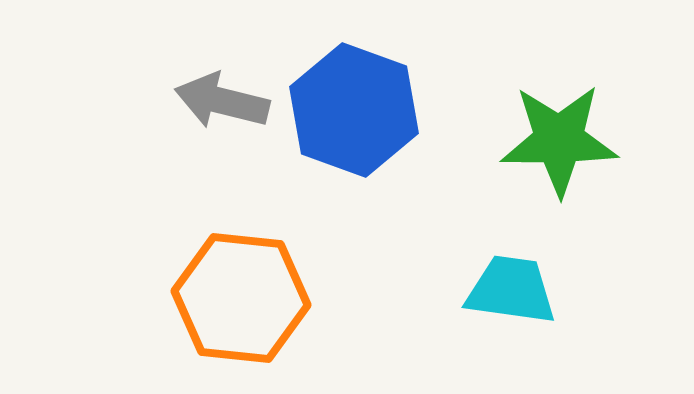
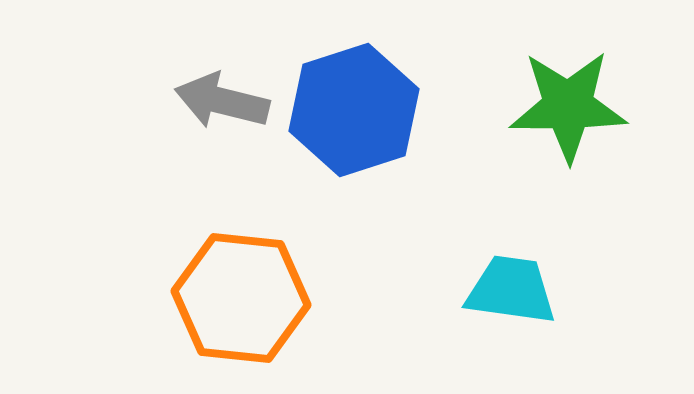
blue hexagon: rotated 22 degrees clockwise
green star: moved 9 px right, 34 px up
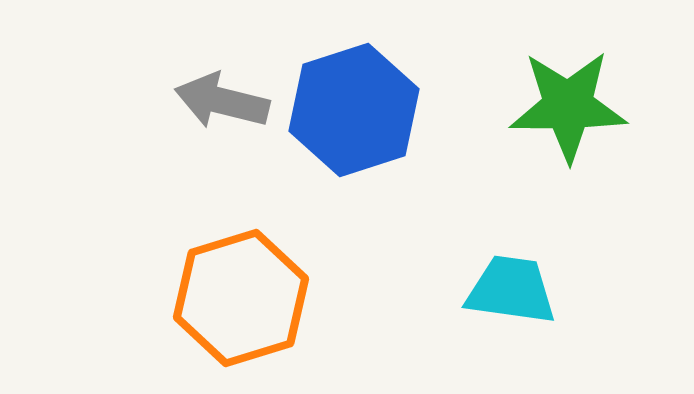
orange hexagon: rotated 23 degrees counterclockwise
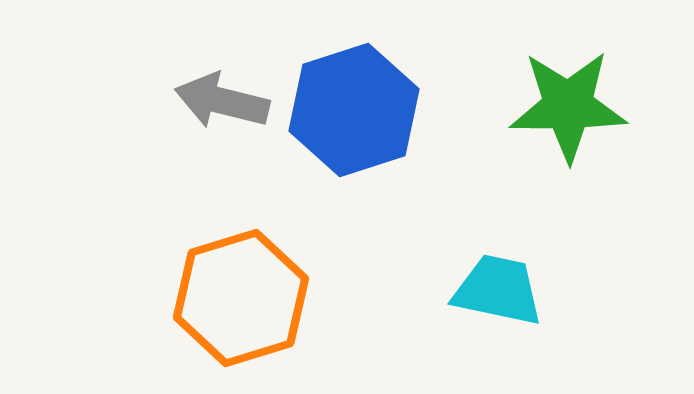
cyan trapezoid: moved 13 px left; rotated 4 degrees clockwise
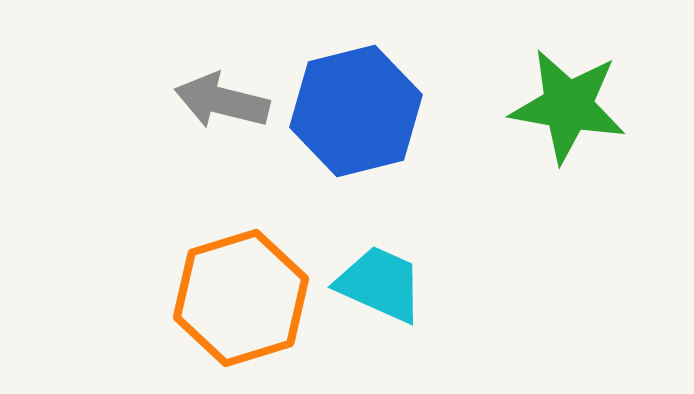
green star: rotated 10 degrees clockwise
blue hexagon: moved 2 px right, 1 px down; rotated 4 degrees clockwise
cyan trapezoid: moved 118 px left, 6 px up; rotated 12 degrees clockwise
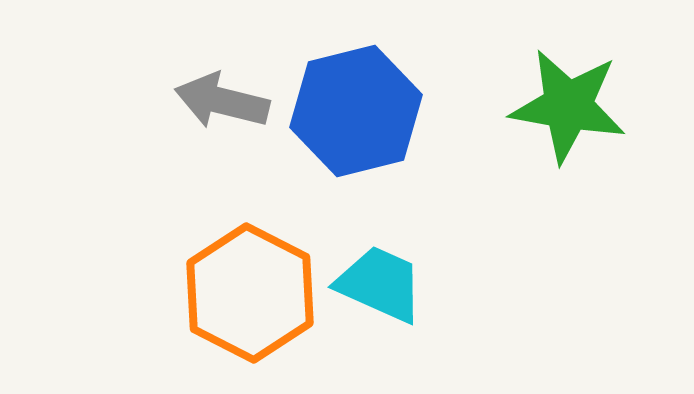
orange hexagon: moved 9 px right, 5 px up; rotated 16 degrees counterclockwise
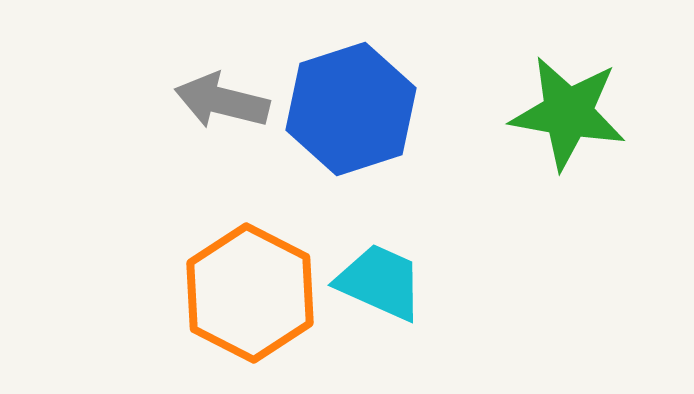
green star: moved 7 px down
blue hexagon: moved 5 px left, 2 px up; rotated 4 degrees counterclockwise
cyan trapezoid: moved 2 px up
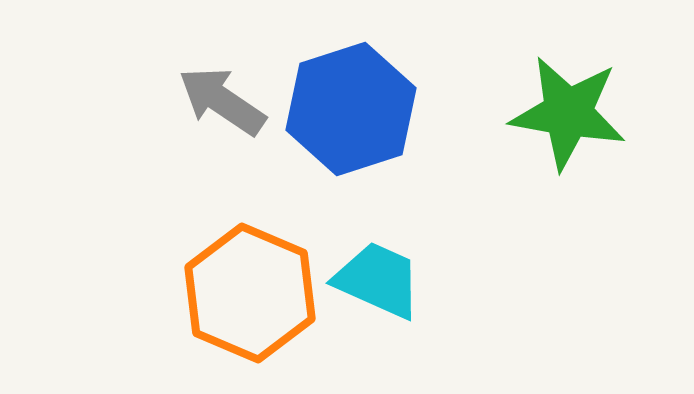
gray arrow: rotated 20 degrees clockwise
cyan trapezoid: moved 2 px left, 2 px up
orange hexagon: rotated 4 degrees counterclockwise
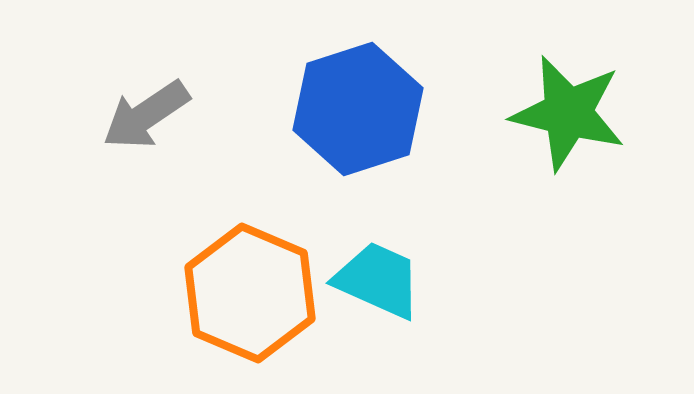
gray arrow: moved 76 px left, 14 px down; rotated 68 degrees counterclockwise
blue hexagon: moved 7 px right
green star: rotated 4 degrees clockwise
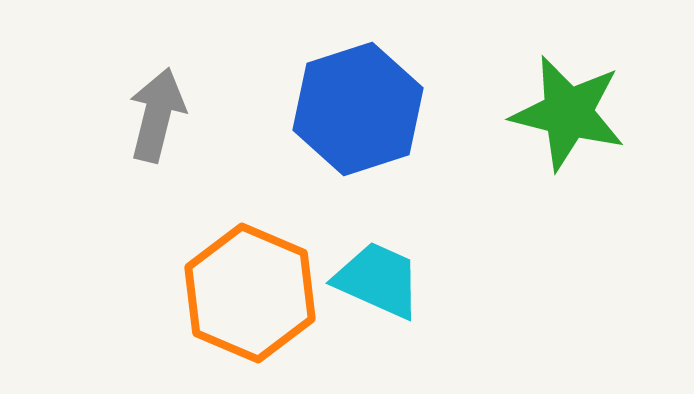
gray arrow: moved 11 px right; rotated 138 degrees clockwise
